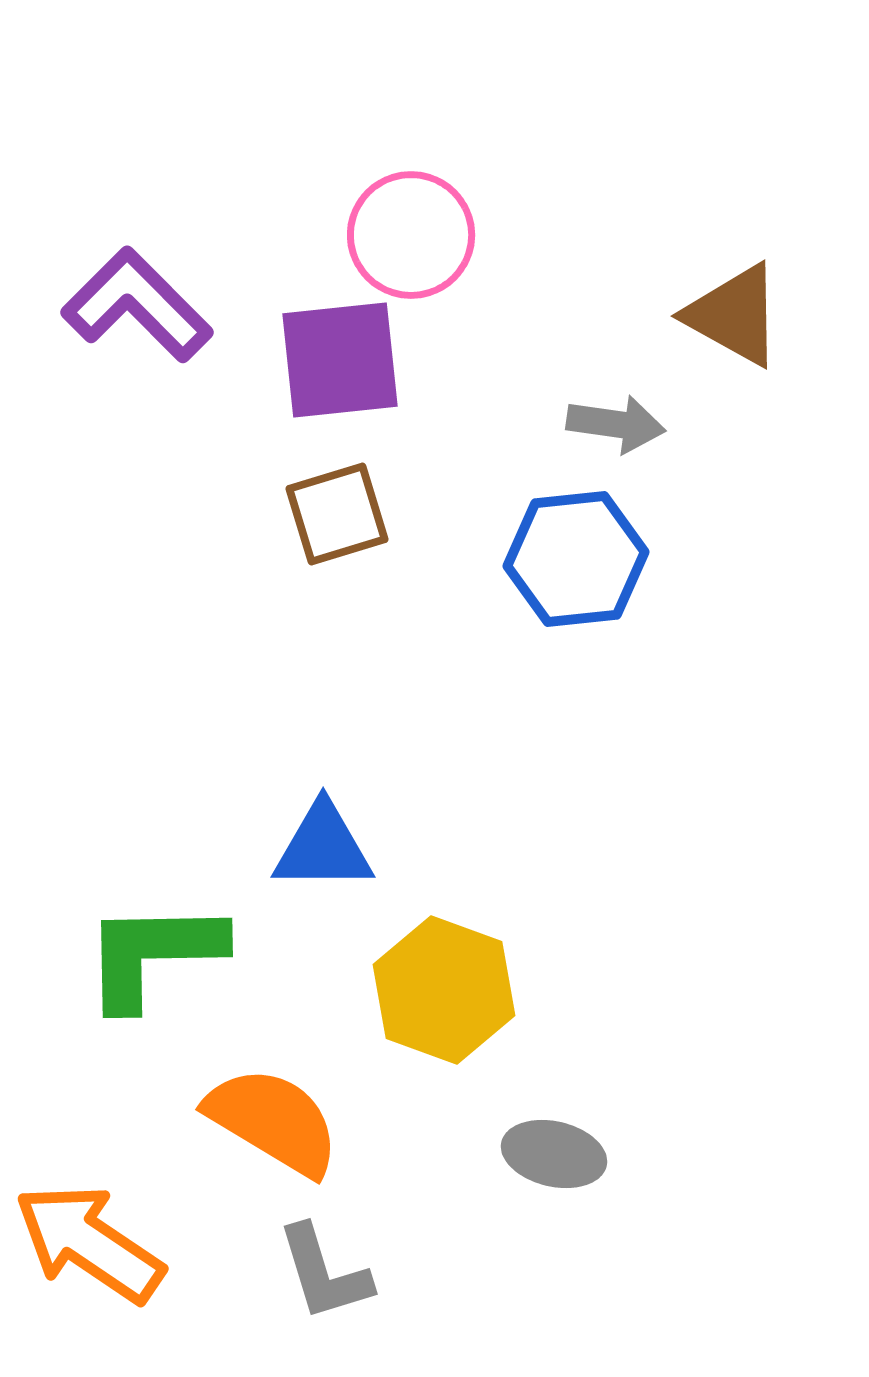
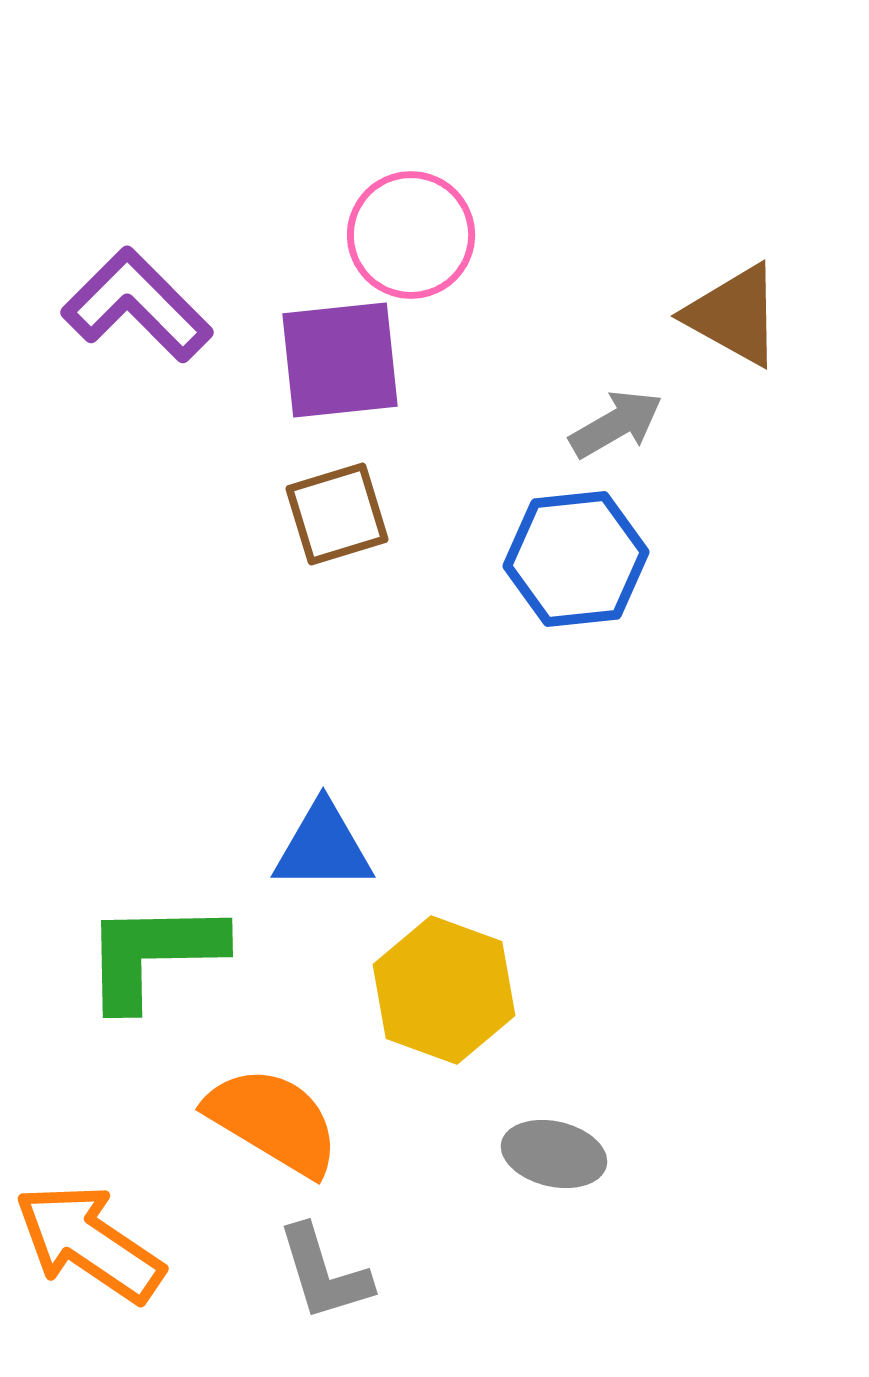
gray arrow: rotated 38 degrees counterclockwise
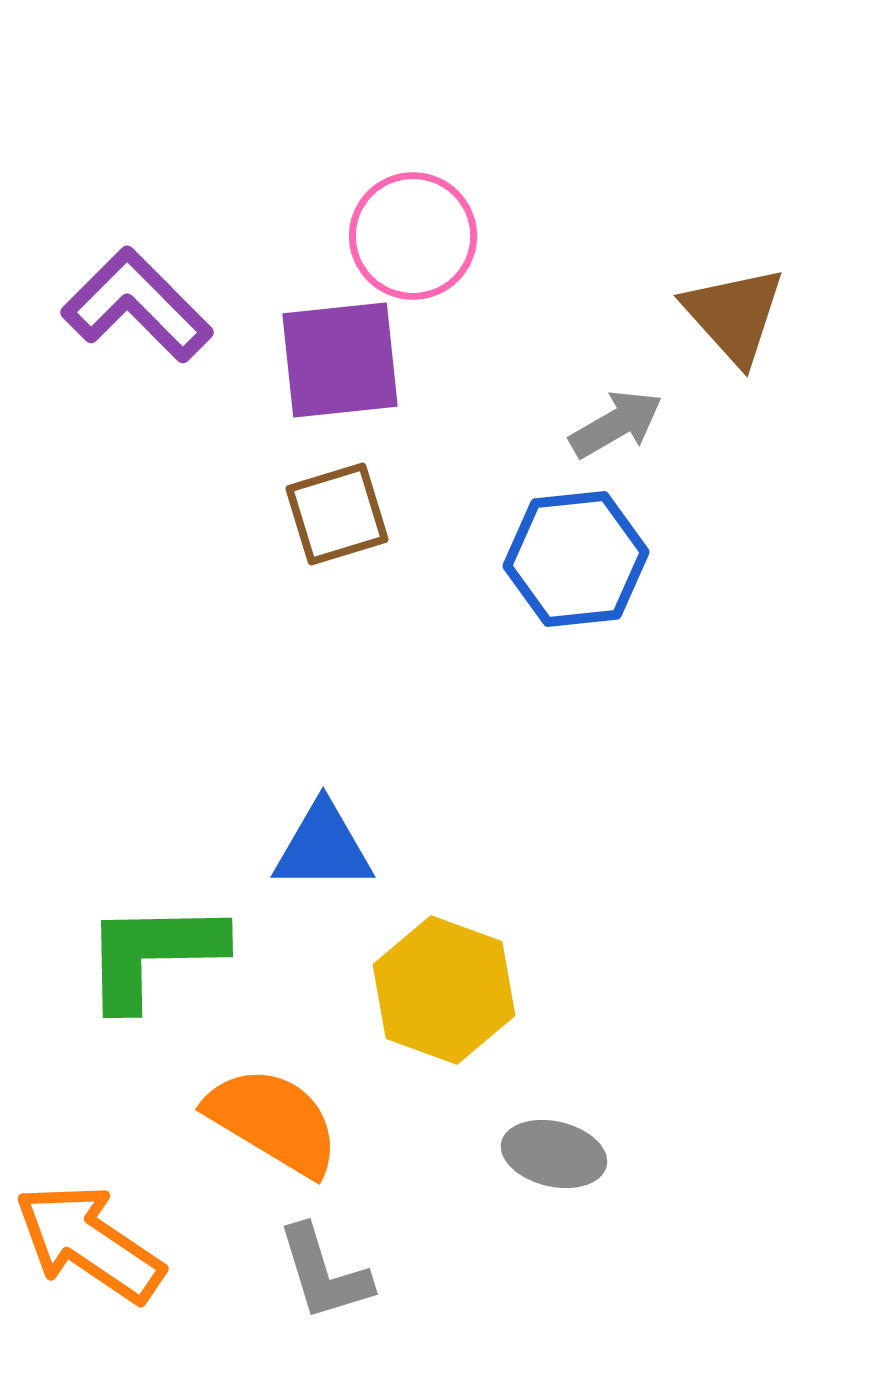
pink circle: moved 2 px right, 1 px down
brown triangle: rotated 19 degrees clockwise
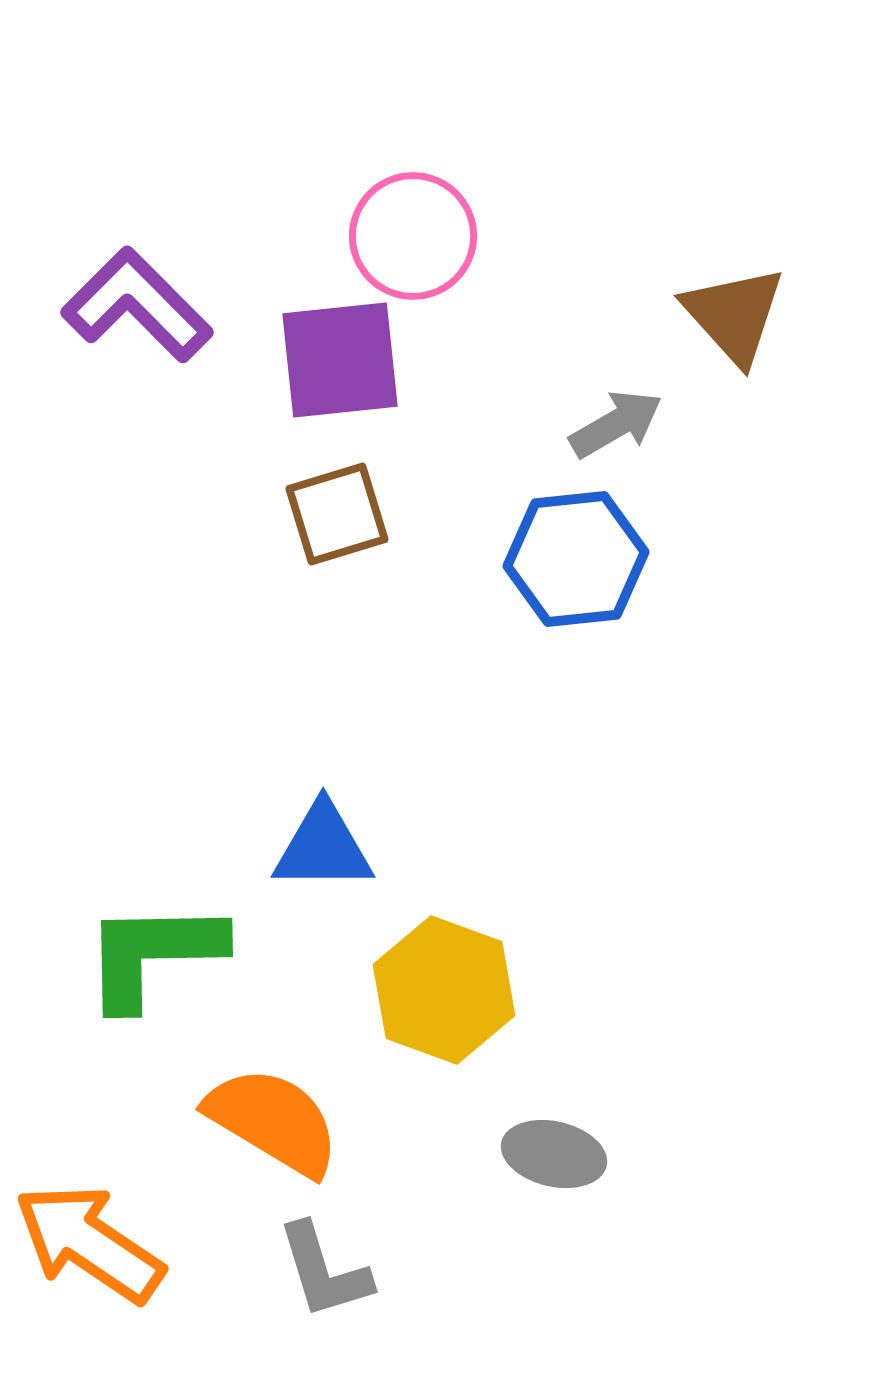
gray L-shape: moved 2 px up
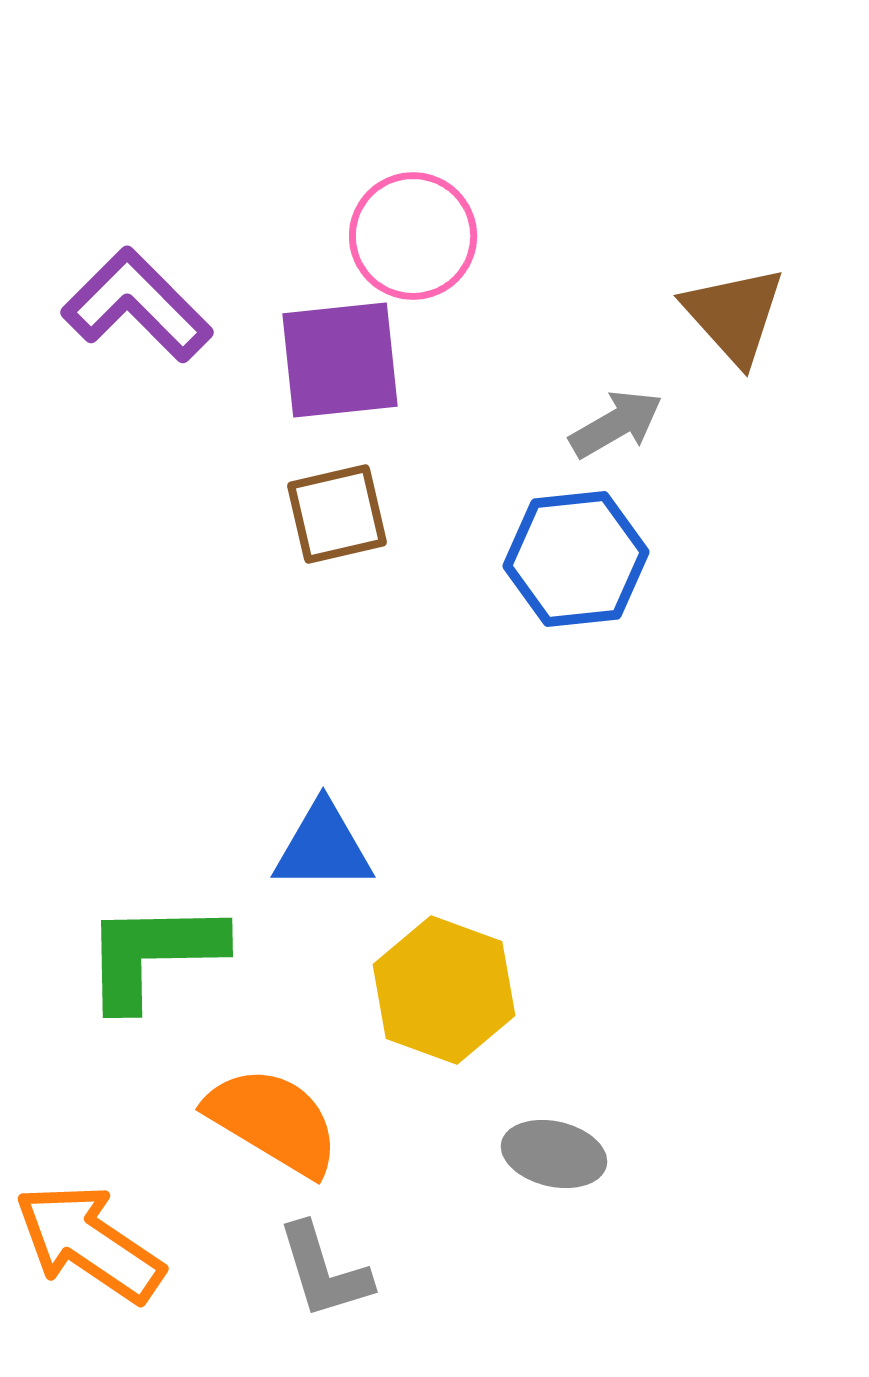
brown square: rotated 4 degrees clockwise
